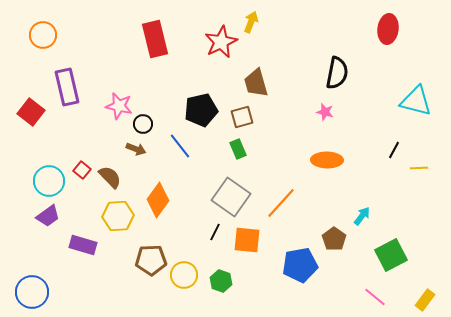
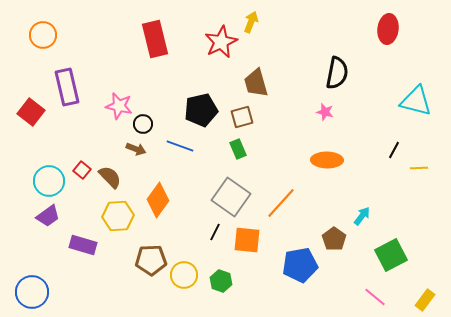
blue line at (180, 146): rotated 32 degrees counterclockwise
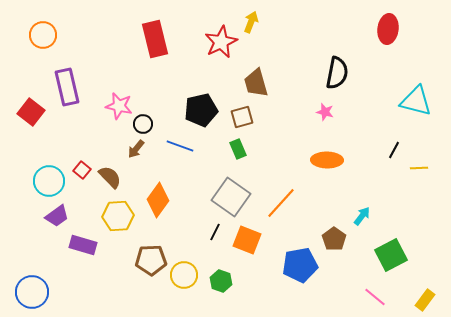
brown arrow at (136, 149): rotated 108 degrees clockwise
purple trapezoid at (48, 216): moved 9 px right
orange square at (247, 240): rotated 16 degrees clockwise
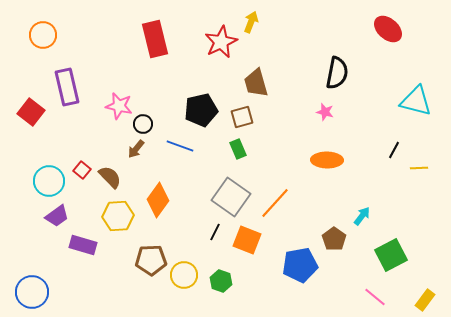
red ellipse at (388, 29): rotated 56 degrees counterclockwise
orange line at (281, 203): moved 6 px left
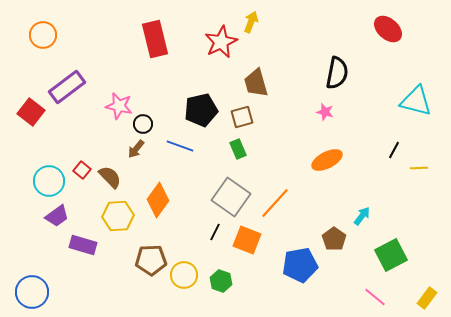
purple rectangle at (67, 87): rotated 66 degrees clockwise
orange ellipse at (327, 160): rotated 28 degrees counterclockwise
yellow rectangle at (425, 300): moved 2 px right, 2 px up
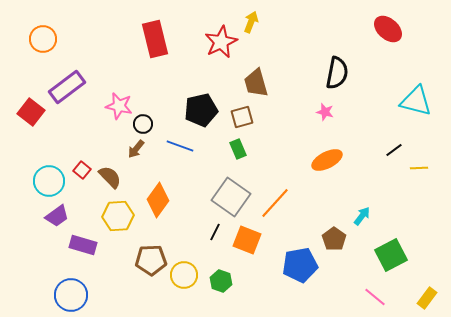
orange circle at (43, 35): moved 4 px down
black line at (394, 150): rotated 24 degrees clockwise
blue circle at (32, 292): moved 39 px right, 3 px down
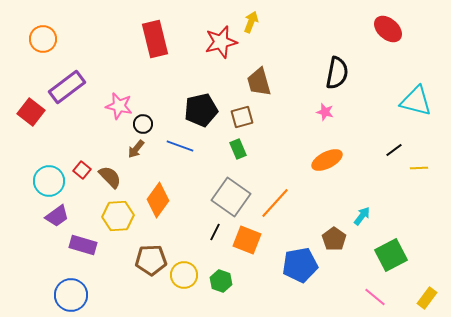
red star at (221, 42): rotated 12 degrees clockwise
brown trapezoid at (256, 83): moved 3 px right, 1 px up
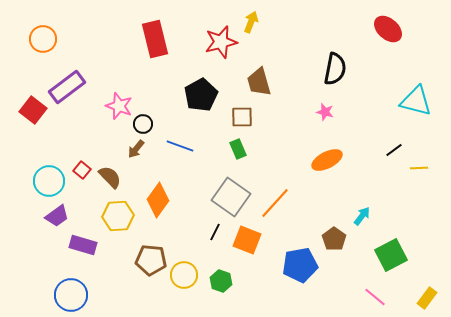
black semicircle at (337, 73): moved 2 px left, 4 px up
pink star at (119, 106): rotated 8 degrees clockwise
black pentagon at (201, 110): moved 15 px up; rotated 16 degrees counterclockwise
red square at (31, 112): moved 2 px right, 2 px up
brown square at (242, 117): rotated 15 degrees clockwise
brown pentagon at (151, 260): rotated 8 degrees clockwise
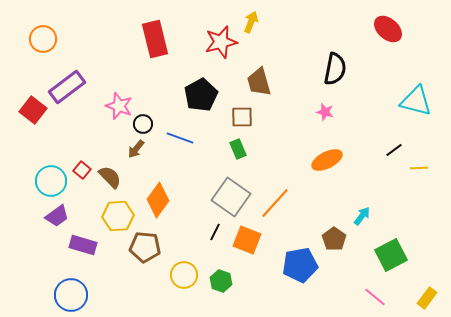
blue line at (180, 146): moved 8 px up
cyan circle at (49, 181): moved 2 px right
brown pentagon at (151, 260): moved 6 px left, 13 px up
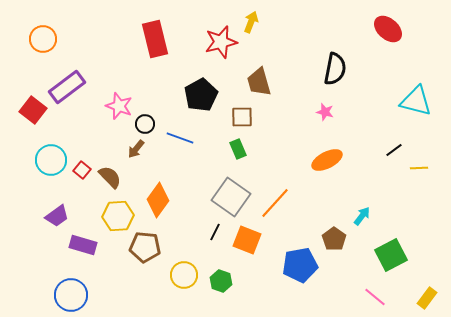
black circle at (143, 124): moved 2 px right
cyan circle at (51, 181): moved 21 px up
